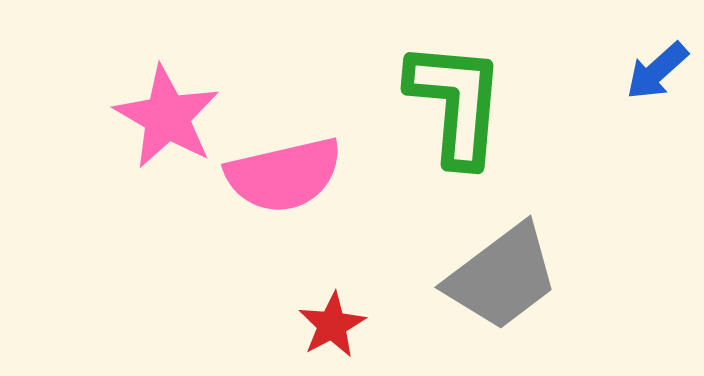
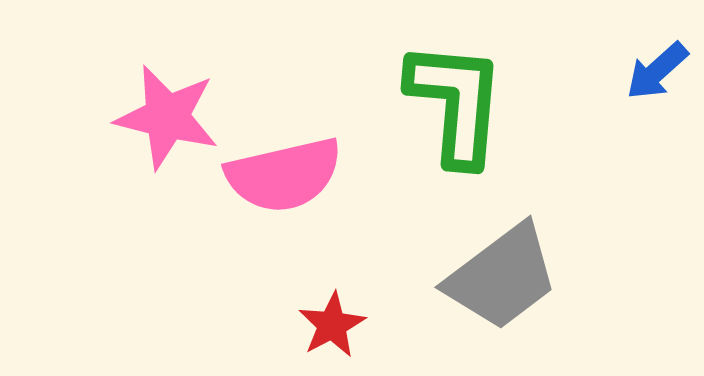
pink star: rotated 16 degrees counterclockwise
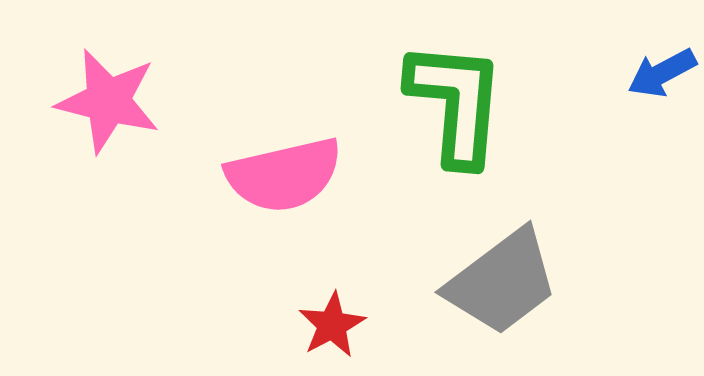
blue arrow: moved 5 px right, 2 px down; rotated 14 degrees clockwise
pink star: moved 59 px left, 16 px up
gray trapezoid: moved 5 px down
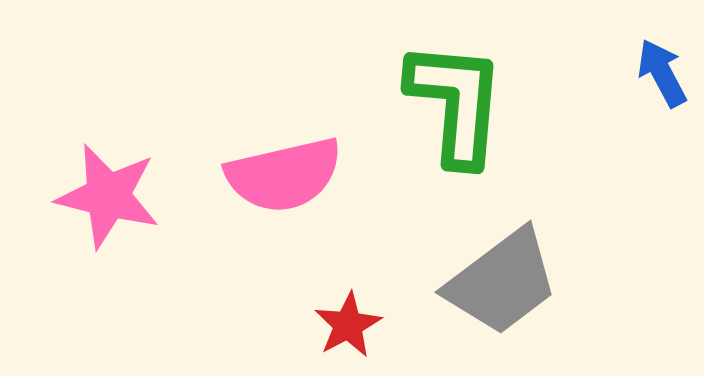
blue arrow: rotated 90 degrees clockwise
pink star: moved 95 px down
red star: moved 16 px right
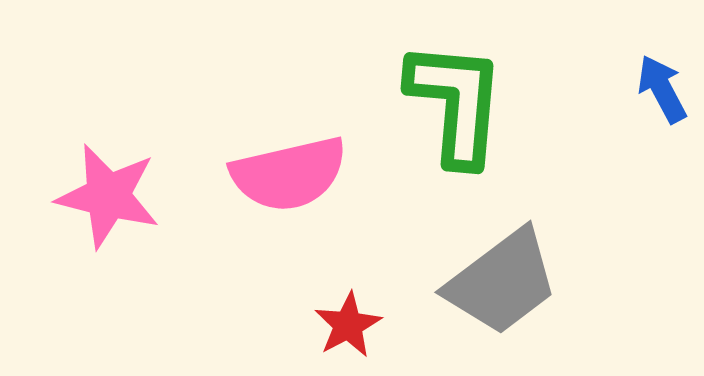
blue arrow: moved 16 px down
pink semicircle: moved 5 px right, 1 px up
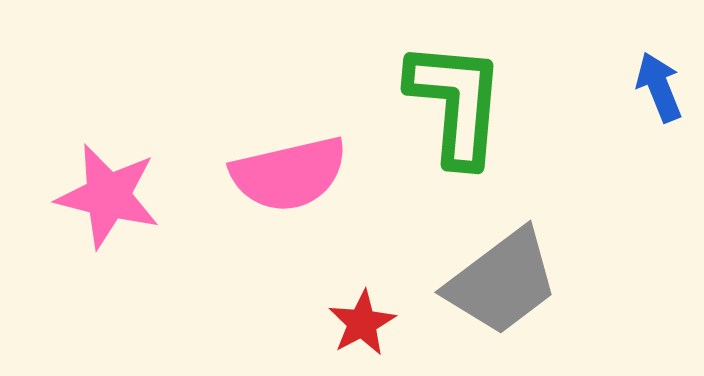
blue arrow: moved 3 px left, 2 px up; rotated 6 degrees clockwise
red star: moved 14 px right, 2 px up
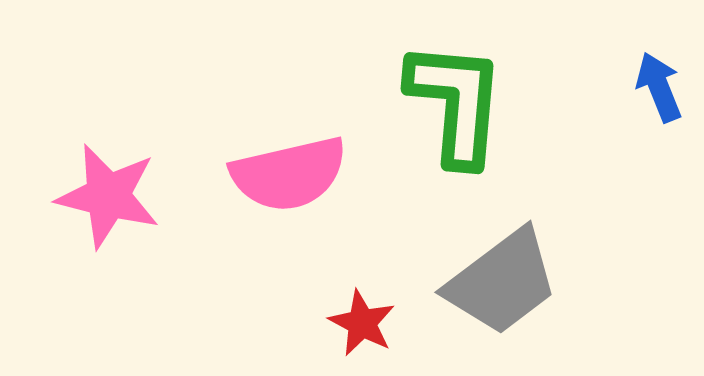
red star: rotated 16 degrees counterclockwise
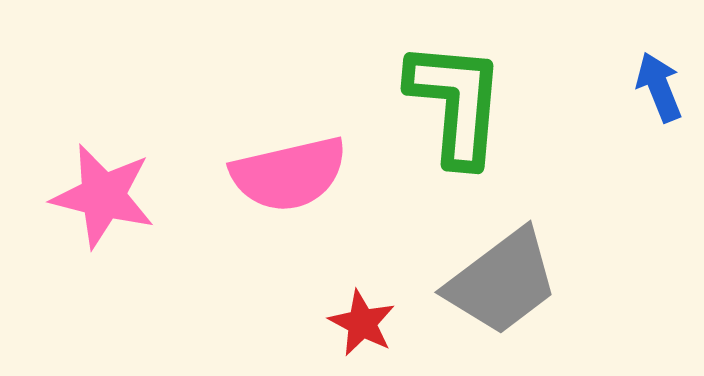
pink star: moved 5 px left
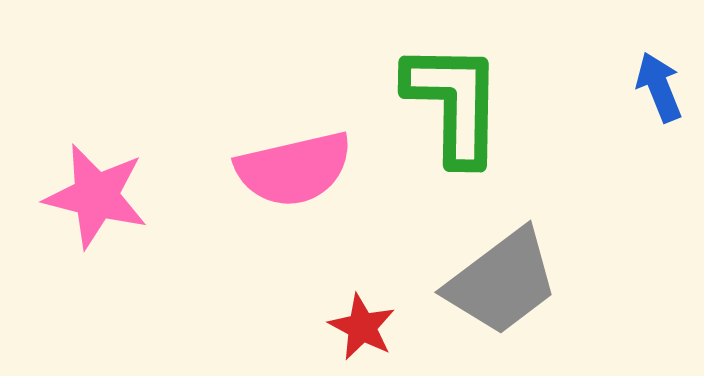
green L-shape: moved 2 px left; rotated 4 degrees counterclockwise
pink semicircle: moved 5 px right, 5 px up
pink star: moved 7 px left
red star: moved 4 px down
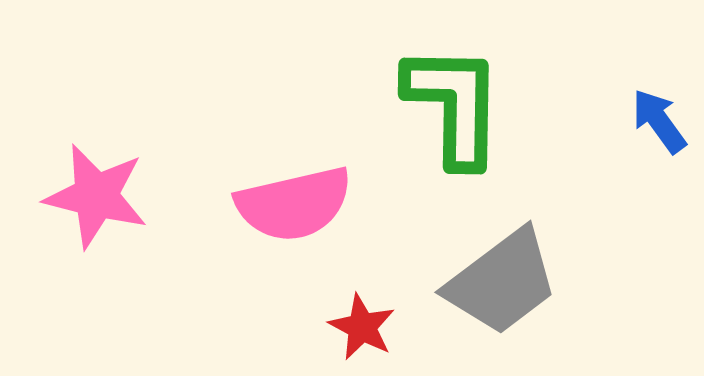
blue arrow: moved 34 px down; rotated 14 degrees counterclockwise
green L-shape: moved 2 px down
pink semicircle: moved 35 px down
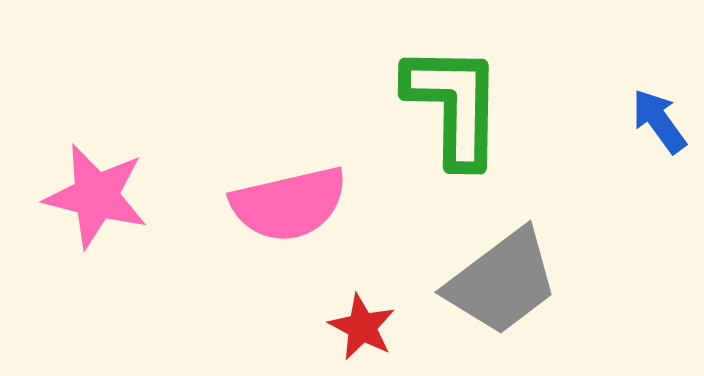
pink semicircle: moved 5 px left
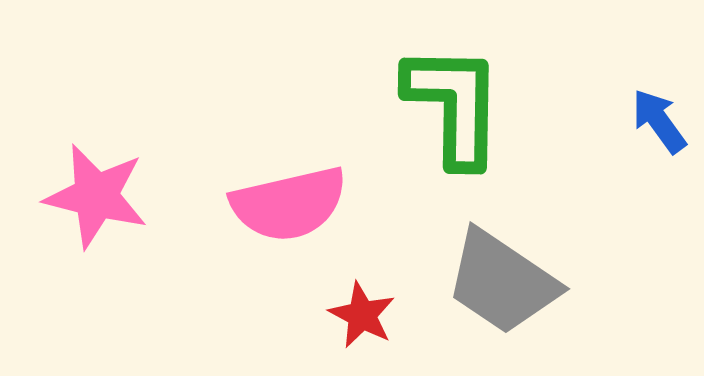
gray trapezoid: rotated 71 degrees clockwise
red star: moved 12 px up
